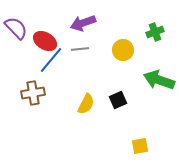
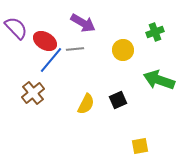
purple arrow: rotated 130 degrees counterclockwise
gray line: moved 5 px left
brown cross: rotated 30 degrees counterclockwise
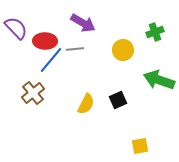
red ellipse: rotated 30 degrees counterclockwise
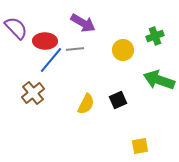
green cross: moved 4 px down
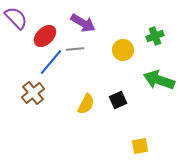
purple semicircle: moved 10 px up
red ellipse: moved 5 px up; rotated 45 degrees counterclockwise
blue line: moved 2 px down
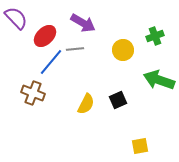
brown cross: rotated 30 degrees counterclockwise
